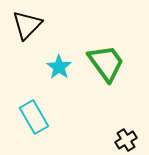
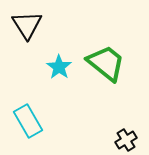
black triangle: rotated 16 degrees counterclockwise
green trapezoid: rotated 15 degrees counterclockwise
cyan rectangle: moved 6 px left, 4 px down
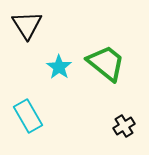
cyan rectangle: moved 5 px up
black cross: moved 2 px left, 14 px up
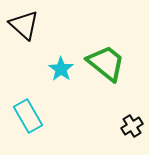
black triangle: moved 3 px left; rotated 16 degrees counterclockwise
cyan star: moved 2 px right, 2 px down
black cross: moved 8 px right
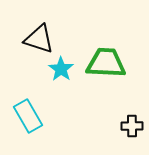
black triangle: moved 15 px right, 14 px down; rotated 24 degrees counterclockwise
green trapezoid: rotated 36 degrees counterclockwise
black cross: rotated 30 degrees clockwise
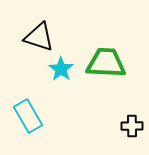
black triangle: moved 2 px up
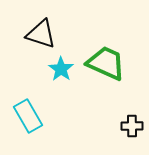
black triangle: moved 2 px right, 3 px up
green trapezoid: rotated 21 degrees clockwise
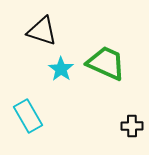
black triangle: moved 1 px right, 3 px up
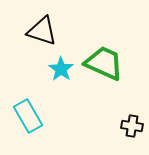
green trapezoid: moved 2 px left
black cross: rotated 10 degrees clockwise
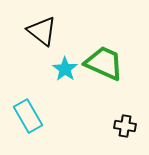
black triangle: rotated 20 degrees clockwise
cyan star: moved 4 px right
black cross: moved 7 px left
